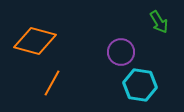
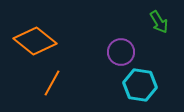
orange diamond: rotated 24 degrees clockwise
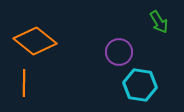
purple circle: moved 2 px left
orange line: moved 28 px left; rotated 28 degrees counterclockwise
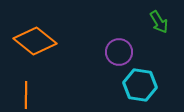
orange line: moved 2 px right, 12 px down
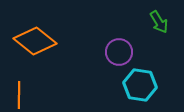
orange line: moved 7 px left
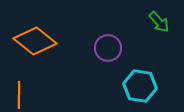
green arrow: rotated 10 degrees counterclockwise
purple circle: moved 11 px left, 4 px up
cyan hexagon: moved 1 px down
